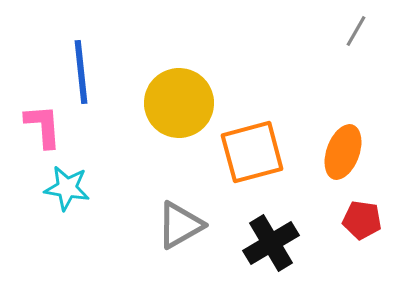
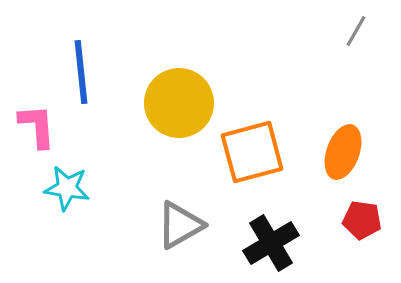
pink L-shape: moved 6 px left
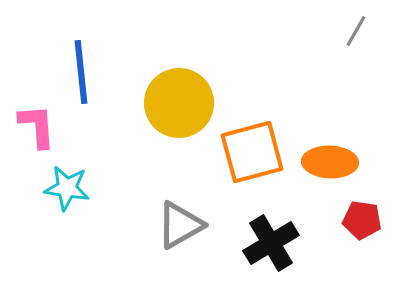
orange ellipse: moved 13 px left, 10 px down; rotated 72 degrees clockwise
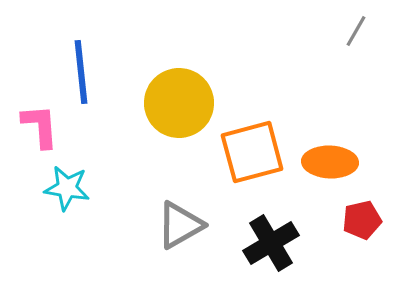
pink L-shape: moved 3 px right
red pentagon: rotated 21 degrees counterclockwise
